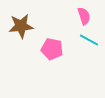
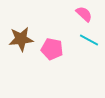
pink semicircle: moved 2 px up; rotated 30 degrees counterclockwise
brown star: moved 13 px down
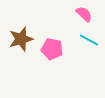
brown star: rotated 10 degrees counterclockwise
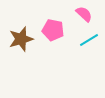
cyan line: rotated 60 degrees counterclockwise
pink pentagon: moved 1 px right, 19 px up
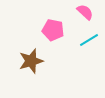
pink semicircle: moved 1 px right, 2 px up
brown star: moved 10 px right, 22 px down
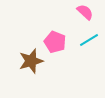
pink pentagon: moved 2 px right, 12 px down; rotated 10 degrees clockwise
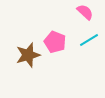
brown star: moved 3 px left, 6 px up
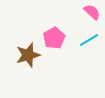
pink semicircle: moved 7 px right
pink pentagon: moved 1 px left, 4 px up; rotated 20 degrees clockwise
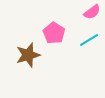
pink semicircle: rotated 102 degrees clockwise
pink pentagon: moved 5 px up; rotated 10 degrees counterclockwise
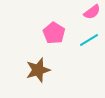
brown star: moved 10 px right, 15 px down
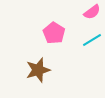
cyan line: moved 3 px right
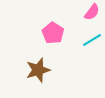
pink semicircle: rotated 18 degrees counterclockwise
pink pentagon: moved 1 px left
